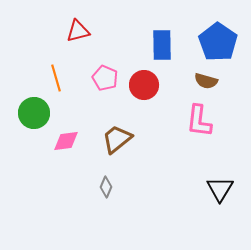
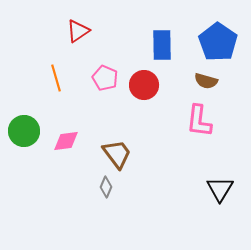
red triangle: rotated 20 degrees counterclockwise
green circle: moved 10 px left, 18 px down
brown trapezoid: moved 15 px down; rotated 92 degrees clockwise
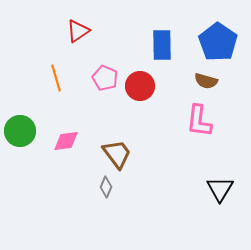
red circle: moved 4 px left, 1 px down
green circle: moved 4 px left
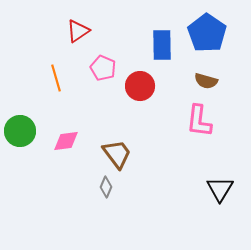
blue pentagon: moved 11 px left, 9 px up
pink pentagon: moved 2 px left, 10 px up
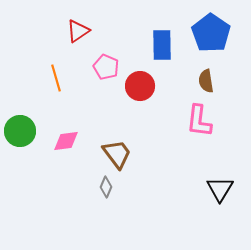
blue pentagon: moved 4 px right
pink pentagon: moved 3 px right, 1 px up
brown semicircle: rotated 65 degrees clockwise
